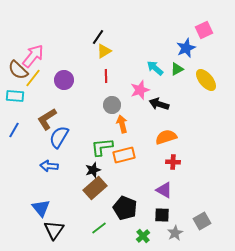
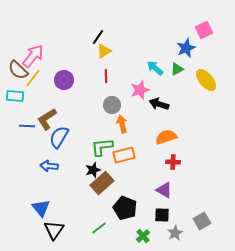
blue line: moved 13 px right, 4 px up; rotated 63 degrees clockwise
brown rectangle: moved 7 px right, 5 px up
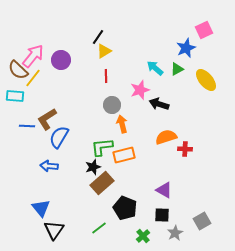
purple circle: moved 3 px left, 20 px up
red cross: moved 12 px right, 13 px up
black star: moved 3 px up
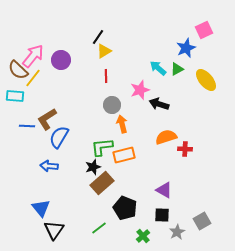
cyan arrow: moved 3 px right
gray star: moved 2 px right, 1 px up
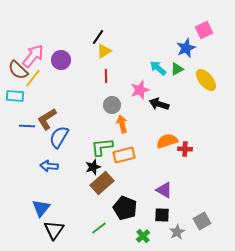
orange semicircle: moved 1 px right, 4 px down
blue triangle: rotated 18 degrees clockwise
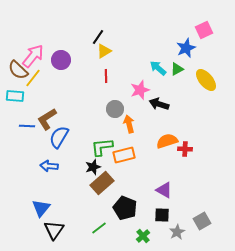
gray circle: moved 3 px right, 4 px down
orange arrow: moved 7 px right
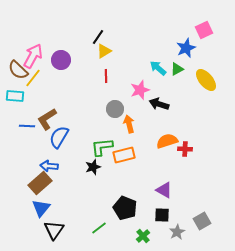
pink arrow: rotated 10 degrees counterclockwise
brown rectangle: moved 62 px left
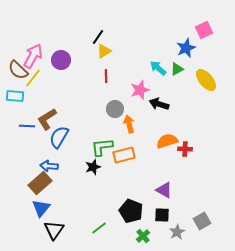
black pentagon: moved 6 px right, 3 px down
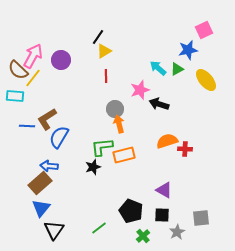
blue star: moved 2 px right, 2 px down; rotated 12 degrees clockwise
orange arrow: moved 10 px left
gray square: moved 1 px left, 3 px up; rotated 24 degrees clockwise
